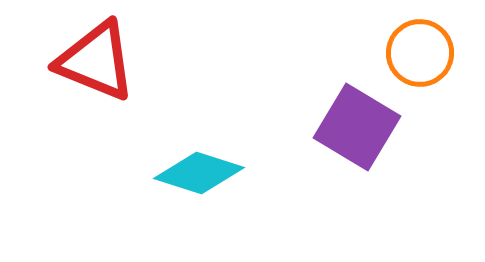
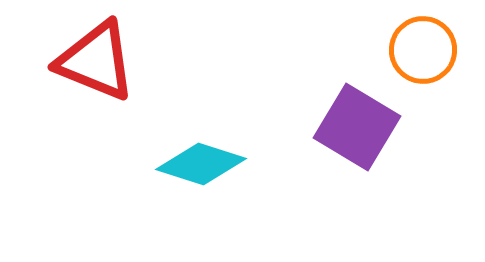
orange circle: moved 3 px right, 3 px up
cyan diamond: moved 2 px right, 9 px up
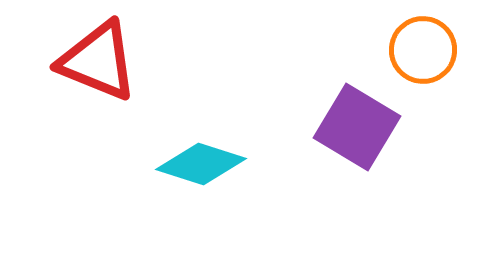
red triangle: moved 2 px right
